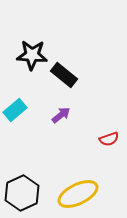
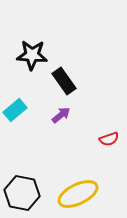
black rectangle: moved 6 px down; rotated 16 degrees clockwise
black hexagon: rotated 24 degrees counterclockwise
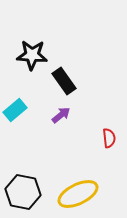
red semicircle: moved 1 px up; rotated 78 degrees counterclockwise
black hexagon: moved 1 px right, 1 px up
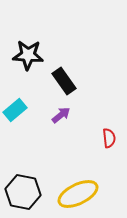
black star: moved 4 px left
